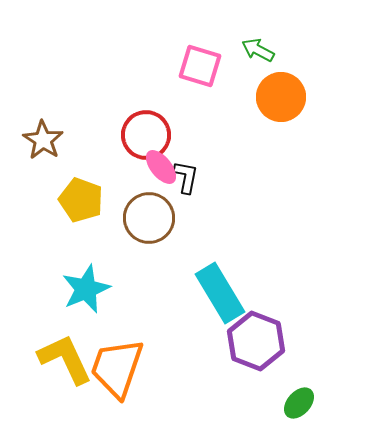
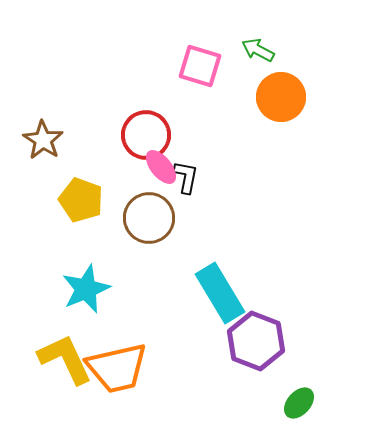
orange trapezoid: rotated 122 degrees counterclockwise
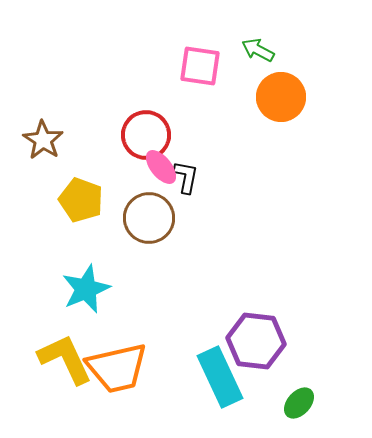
pink square: rotated 9 degrees counterclockwise
cyan rectangle: moved 84 px down; rotated 6 degrees clockwise
purple hexagon: rotated 14 degrees counterclockwise
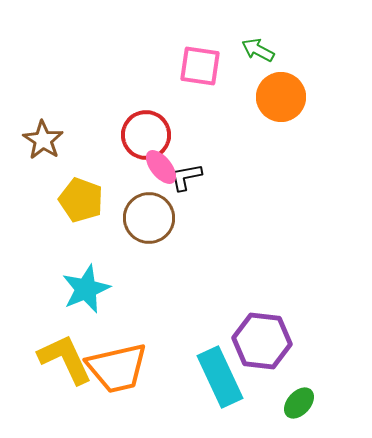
black L-shape: rotated 112 degrees counterclockwise
purple hexagon: moved 6 px right
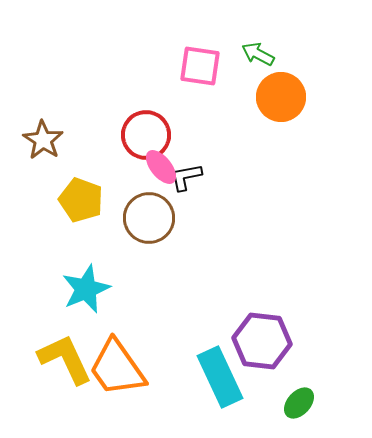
green arrow: moved 4 px down
orange trapezoid: rotated 68 degrees clockwise
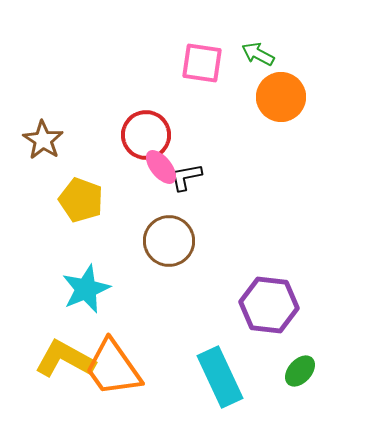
pink square: moved 2 px right, 3 px up
brown circle: moved 20 px right, 23 px down
purple hexagon: moved 7 px right, 36 px up
yellow L-shape: rotated 36 degrees counterclockwise
orange trapezoid: moved 4 px left
green ellipse: moved 1 px right, 32 px up
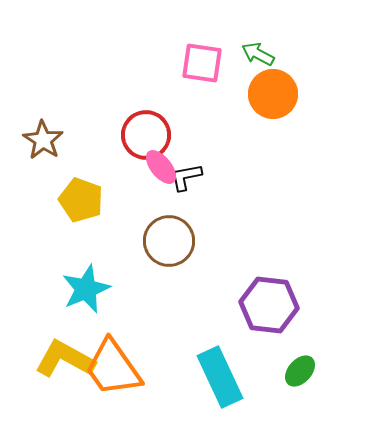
orange circle: moved 8 px left, 3 px up
